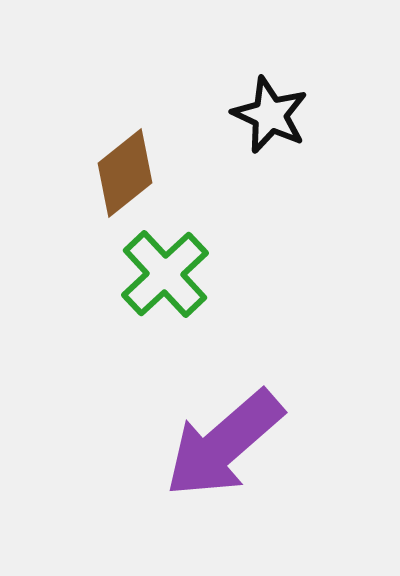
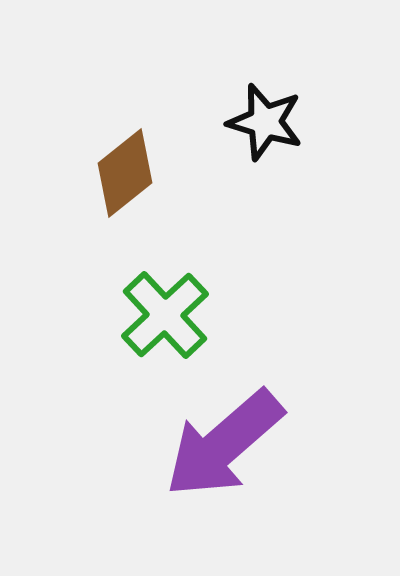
black star: moved 5 px left, 7 px down; rotated 8 degrees counterclockwise
green cross: moved 41 px down
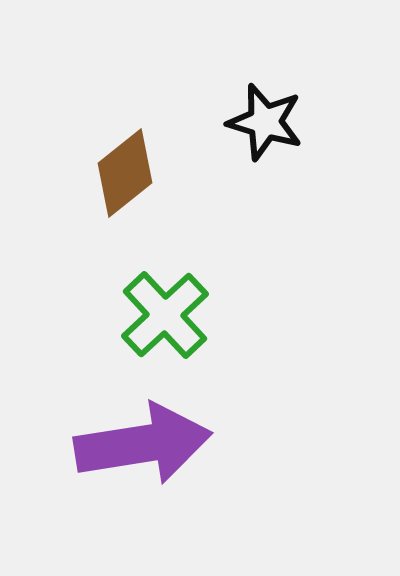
purple arrow: moved 81 px left; rotated 148 degrees counterclockwise
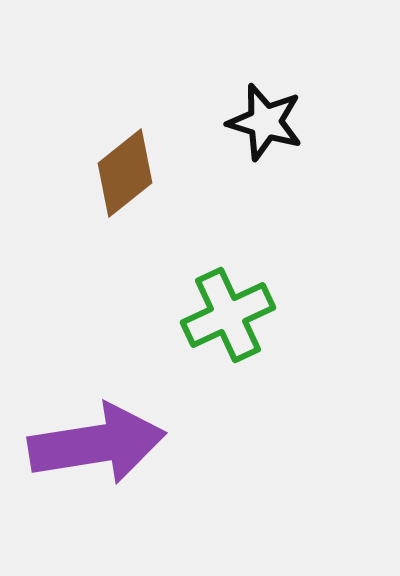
green cross: moved 63 px right; rotated 18 degrees clockwise
purple arrow: moved 46 px left
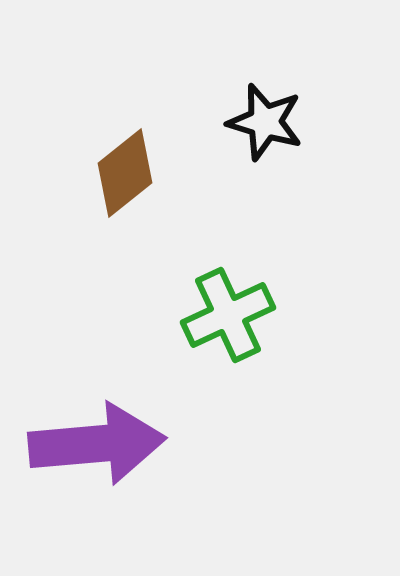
purple arrow: rotated 4 degrees clockwise
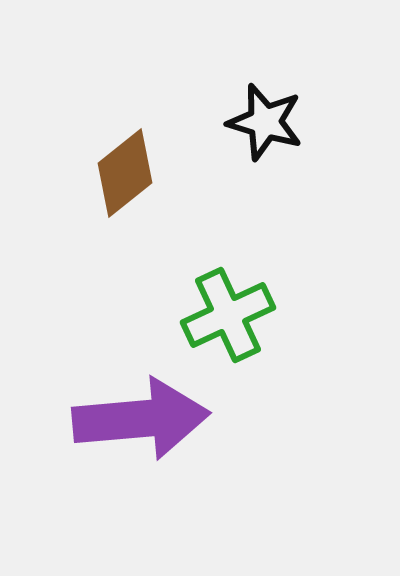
purple arrow: moved 44 px right, 25 px up
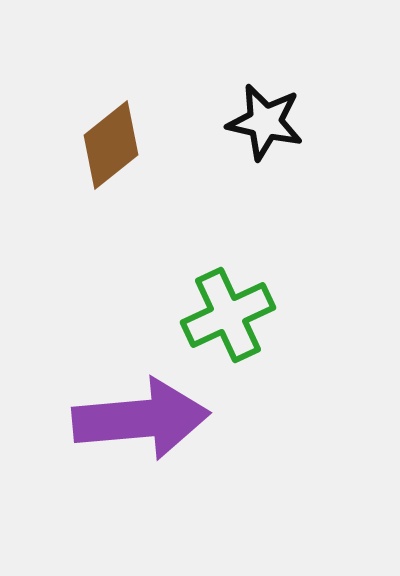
black star: rotated 4 degrees counterclockwise
brown diamond: moved 14 px left, 28 px up
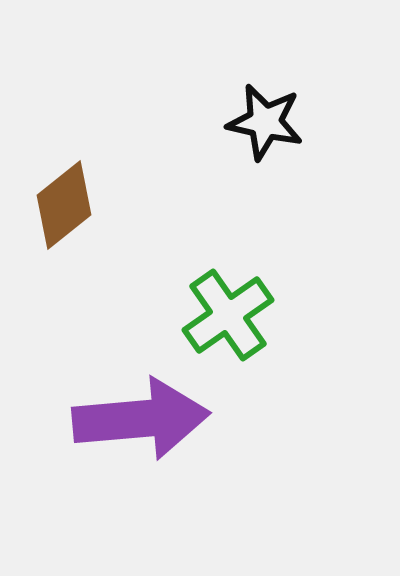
brown diamond: moved 47 px left, 60 px down
green cross: rotated 10 degrees counterclockwise
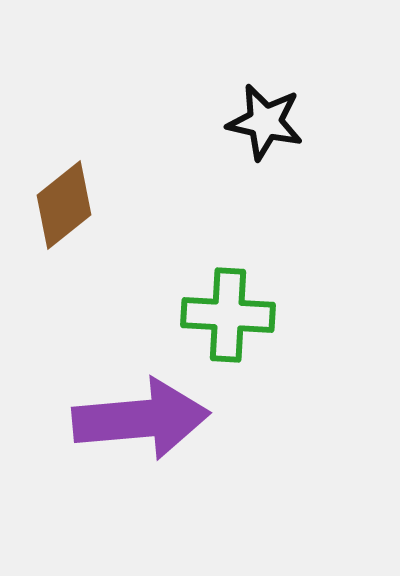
green cross: rotated 38 degrees clockwise
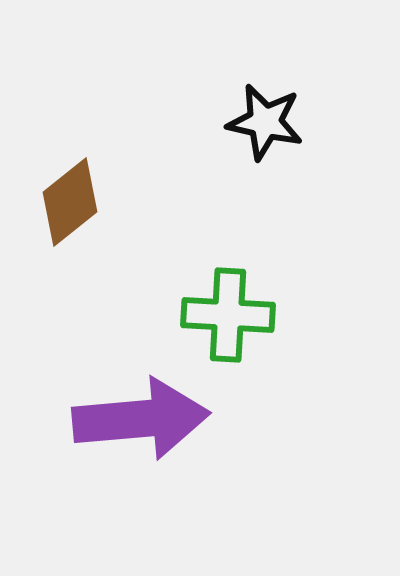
brown diamond: moved 6 px right, 3 px up
